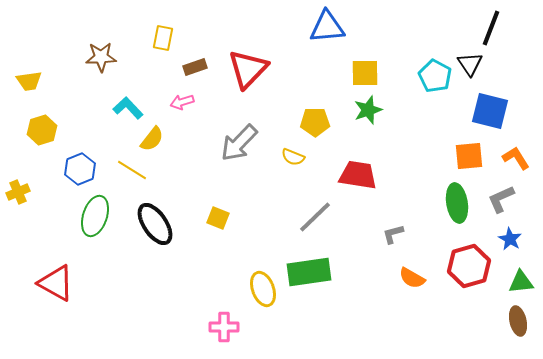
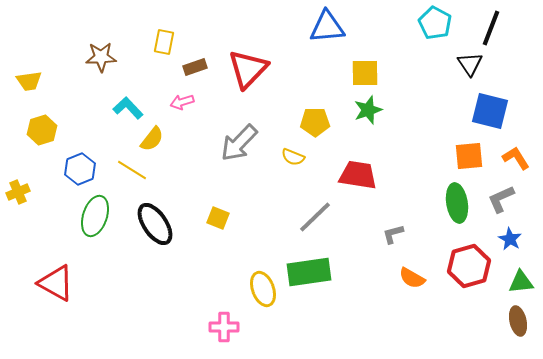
yellow rectangle at (163, 38): moved 1 px right, 4 px down
cyan pentagon at (435, 76): moved 53 px up
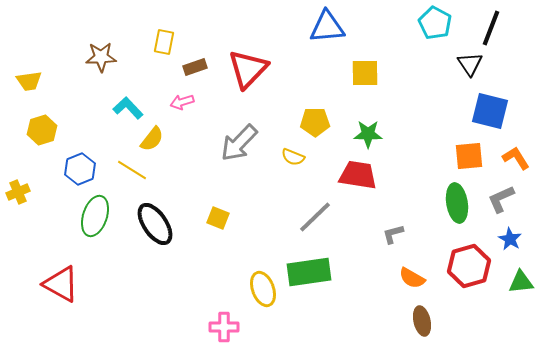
green star at (368, 110): moved 24 px down; rotated 20 degrees clockwise
red triangle at (56, 283): moved 5 px right, 1 px down
brown ellipse at (518, 321): moved 96 px left
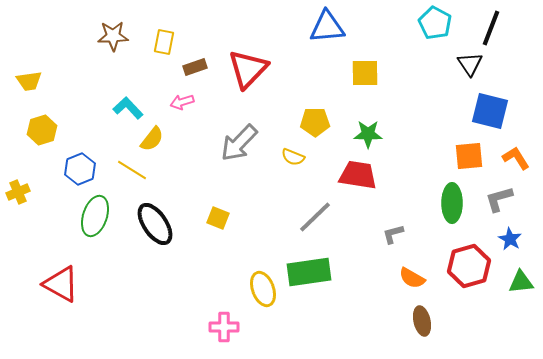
brown star at (101, 57): moved 12 px right, 21 px up
gray L-shape at (501, 199): moved 2 px left; rotated 8 degrees clockwise
green ellipse at (457, 203): moved 5 px left; rotated 9 degrees clockwise
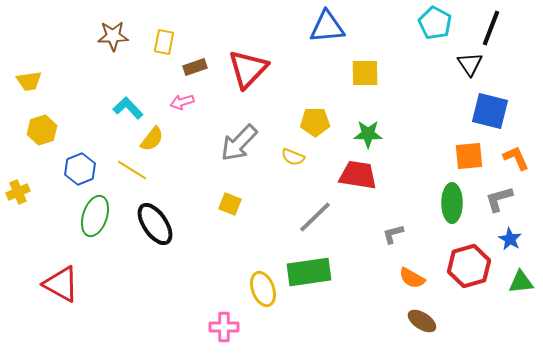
orange L-shape at (516, 158): rotated 8 degrees clockwise
yellow square at (218, 218): moved 12 px right, 14 px up
brown ellipse at (422, 321): rotated 44 degrees counterclockwise
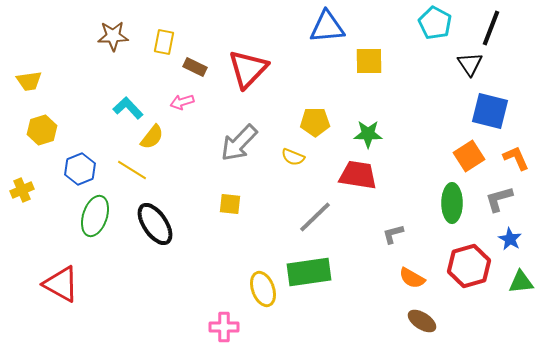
brown rectangle at (195, 67): rotated 45 degrees clockwise
yellow square at (365, 73): moved 4 px right, 12 px up
yellow semicircle at (152, 139): moved 2 px up
orange square at (469, 156): rotated 28 degrees counterclockwise
yellow cross at (18, 192): moved 4 px right, 2 px up
yellow square at (230, 204): rotated 15 degrees counterclockwise
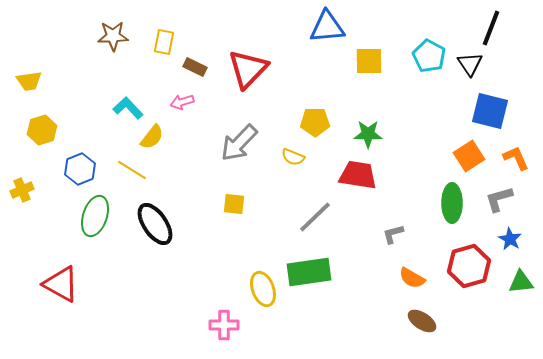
cyan pentagon at (435, 23): moved 6 px left, 33 px down
yellow square at (230, 204): moved 4 px right
pink cross at (224, 327): moved 2 px up
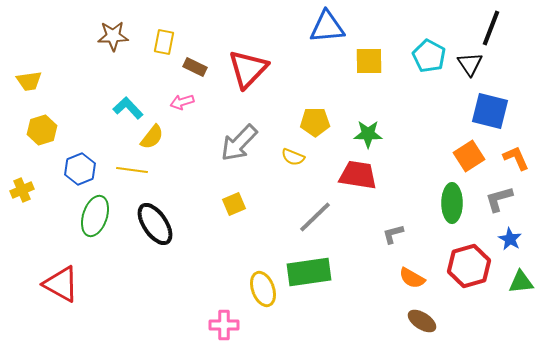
yellow line at (132, 170): rotated 24 degrees counterclockwise
yellow square at (234, 204): rotated 30 degrees counterclockwise
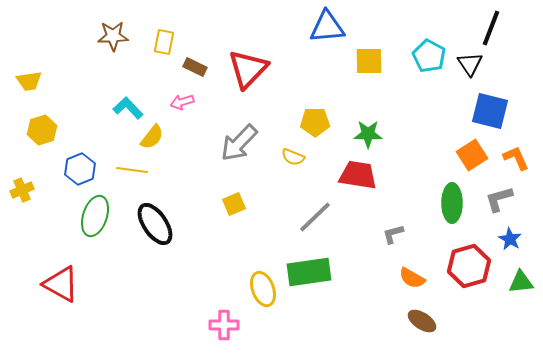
orange square at (469, 156): moved 3 px right, 1 px up
